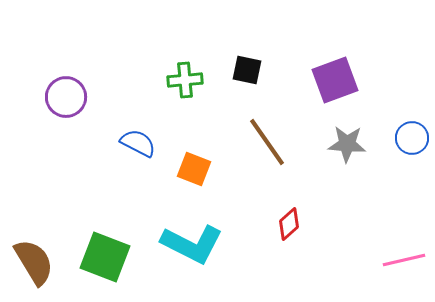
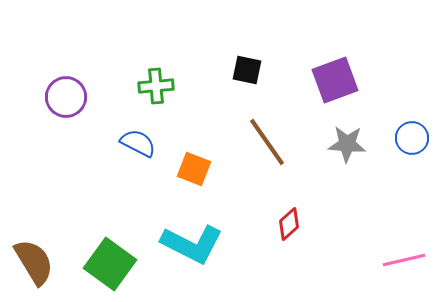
green cross: moved 29 px left, 6 px down
green square: moved 5 px right, 7 px down; rotated 15 degrees clockwise
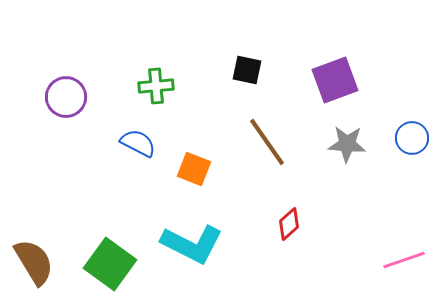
pink line: rotated 6 degrees counterclockwise
